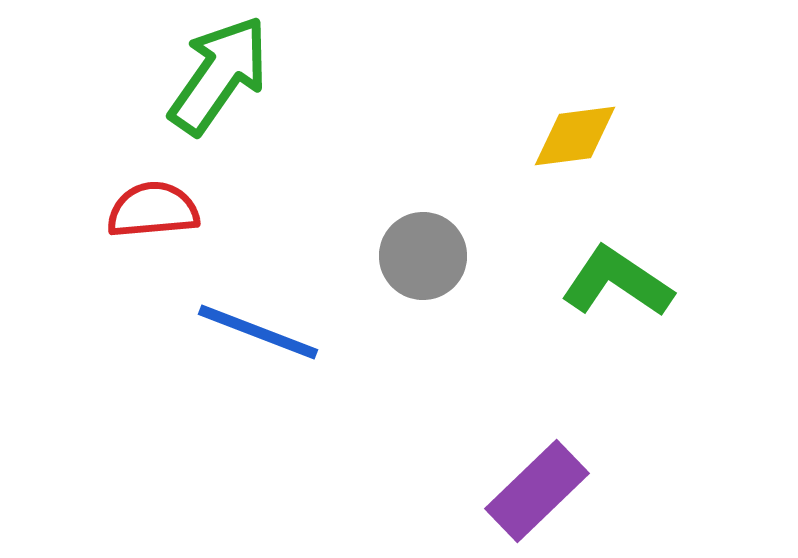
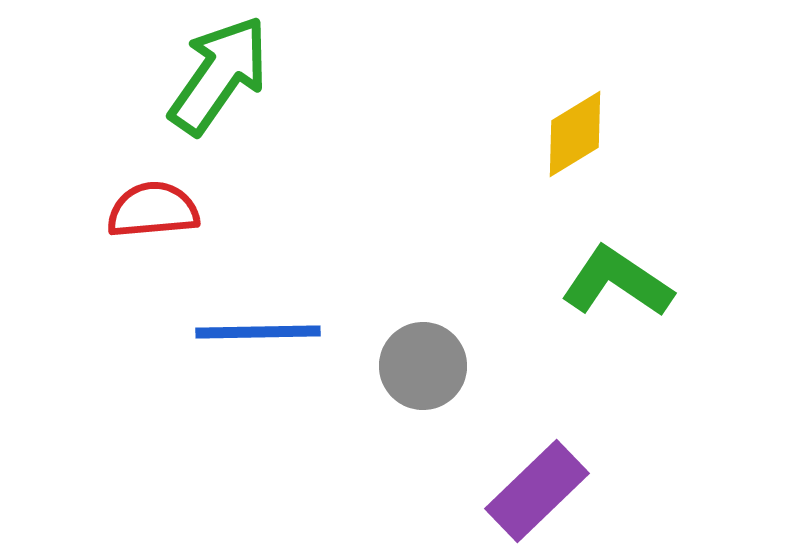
yellow diamond: moved 2 px up; rotated 24 degrees counterclockwise
gray circle: moved 110 px down
blue line: rotated 22 degrees counterclockwise
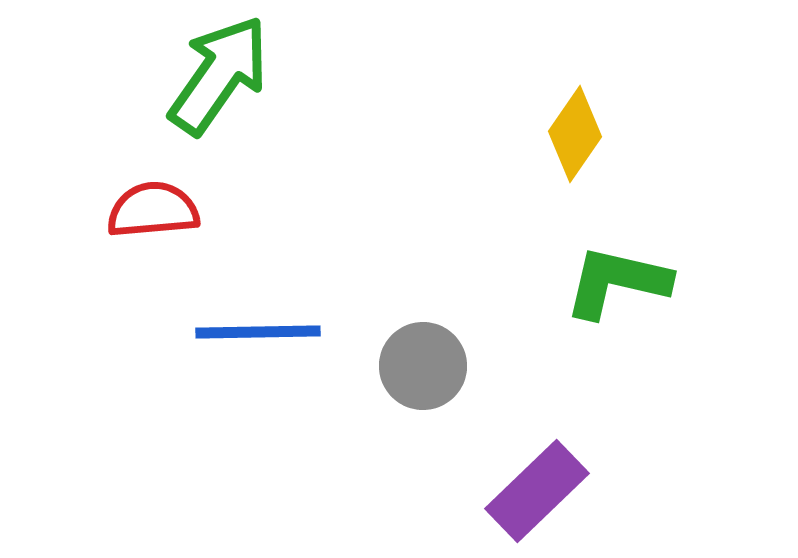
yellow diamond: rotated 24 degrees counterclockwise
green L-shape: rotated 21 degrees counterclockwise
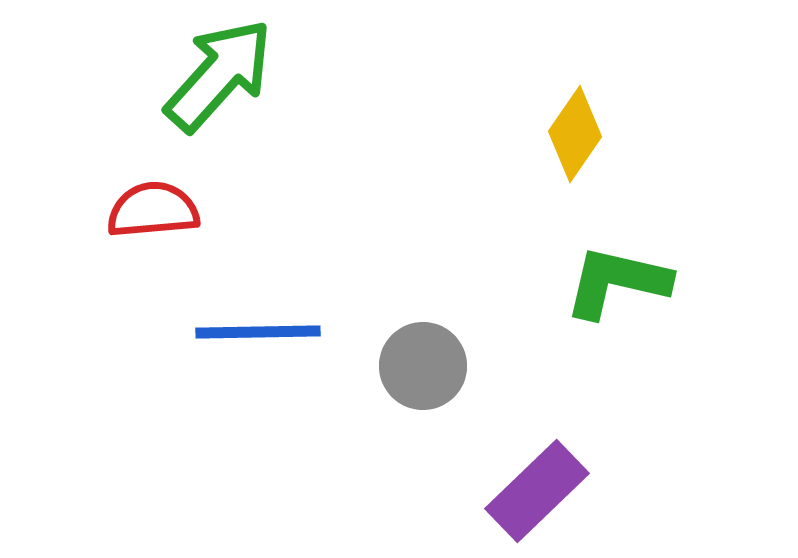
green arrow: rotated 7 degrees clockwise
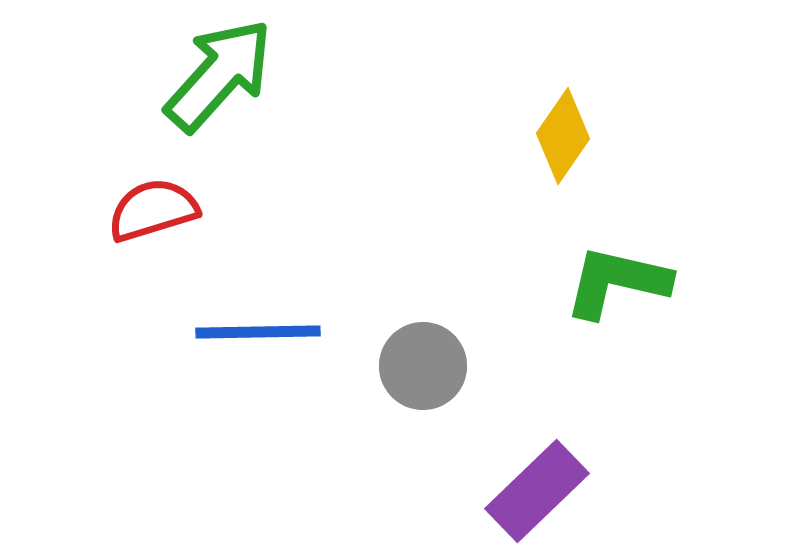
yellow diamond: moved 12 px left, 2 px down
red semicircle: rotated 12 degrees counterclockwise
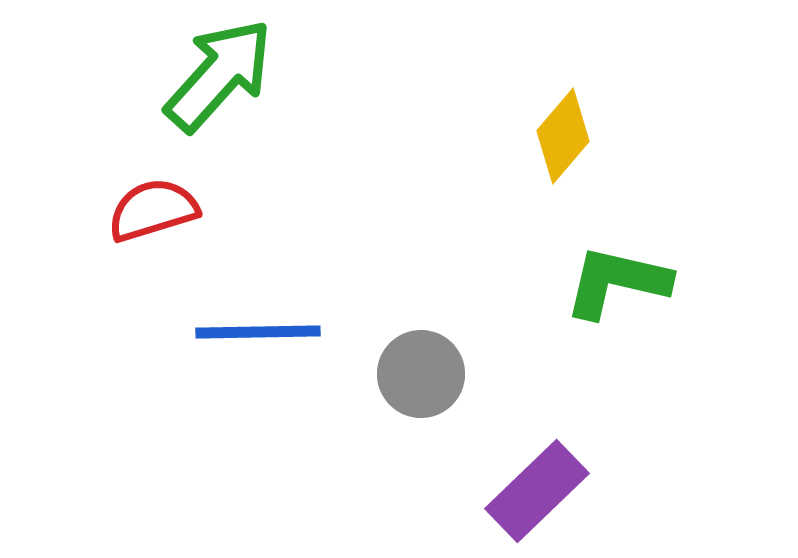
yellow diamond: rotated 6 degrees clockwise
gray circle: moved 2 px left, 8 px down
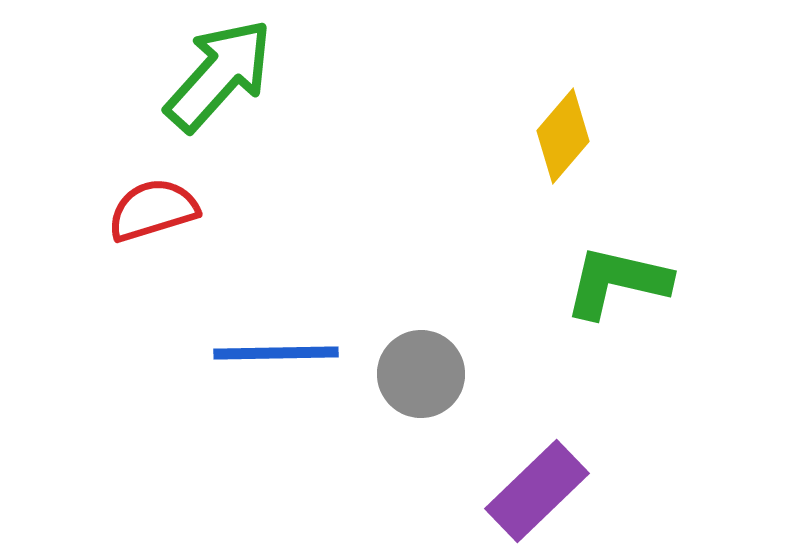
blue line: moved 18 px right, 21 px down
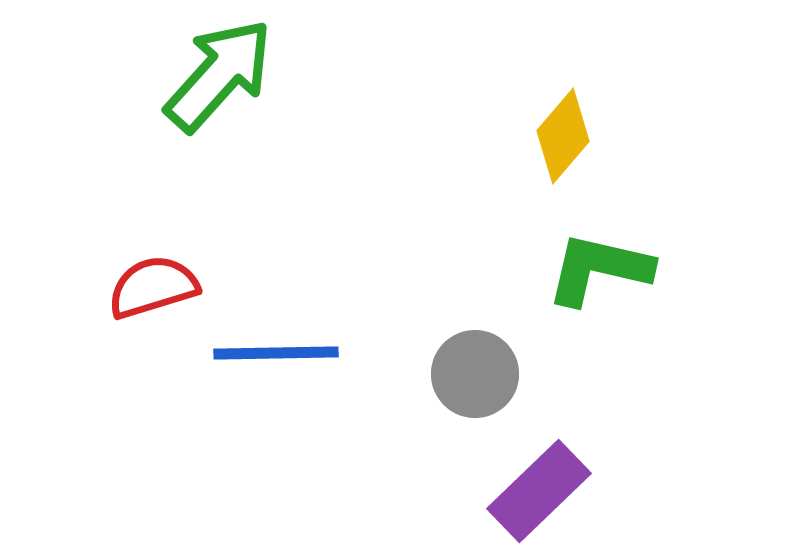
red semicircle: moved 77 px down
green L-shape: moved 18 px left, 13 px up
gray circle: moved 54 px right
purple rectangle: moved 2 px right
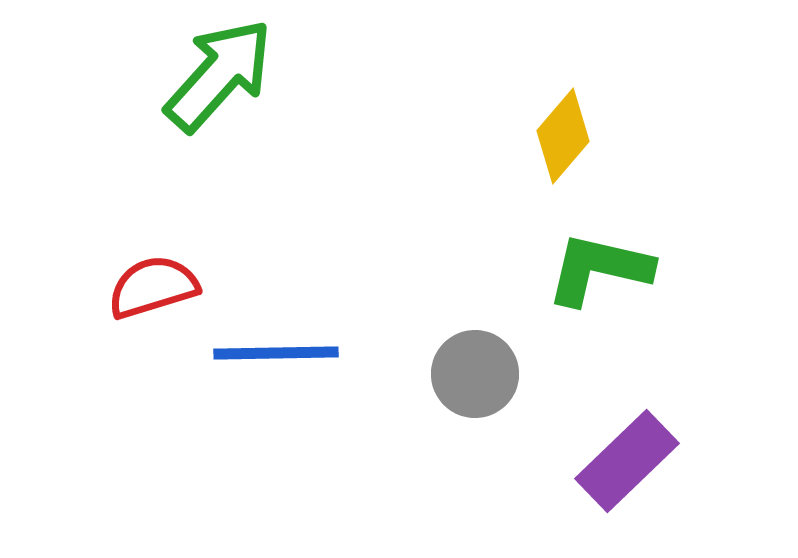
purple rectangle: moved 88 px right, 30 px up
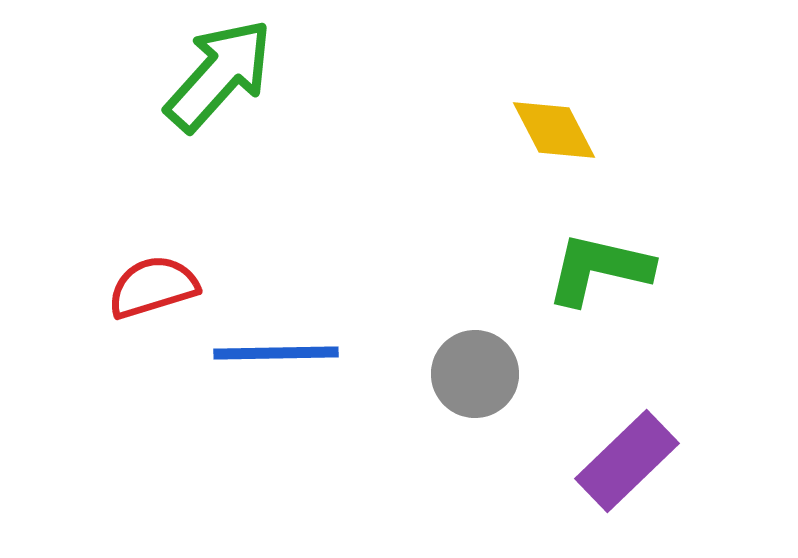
yellow diamond: moved 9 px left, 6 px up; rotated 68 degrees counterclockwise
